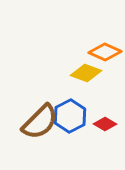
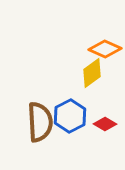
orange diamond: moved 3 px up
yellow diamond: moved 6 px right; rotated 56 degrees counterclockwise
brown semicircle: rotated 48 degrees counterclockwise
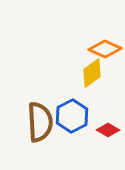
blue hexagon: moved 2 px right
red diamond: moved 3 px right, 6 px down
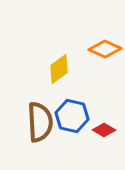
yellow diamond: moved 33 px left, 4 px up
blue hexagon: rotated 20 degrees counterclockwise
red diamond: moved 4 px left
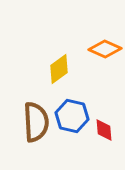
brown semicircle: moved 4 px left
red diamond: rotated 55 degrees clockwise
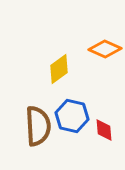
brown semicircle: moved 2 px right, 4 px down
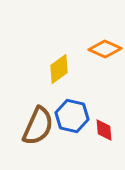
brown semicircle: rotated 27 degrees clockwise
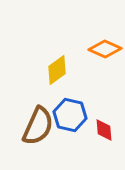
yellow diamond: moved 2 px left, 1 px down
blue hexagon: moved 2 px left, 1 px up
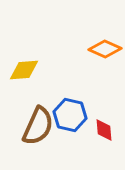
yellow diamond: moved 33 px left; rotated 32 degrees clockwise
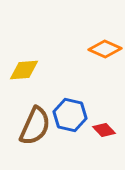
brown semicircle: moved 3 px left
red diamond: rotated 40 degrees counterclockwise
